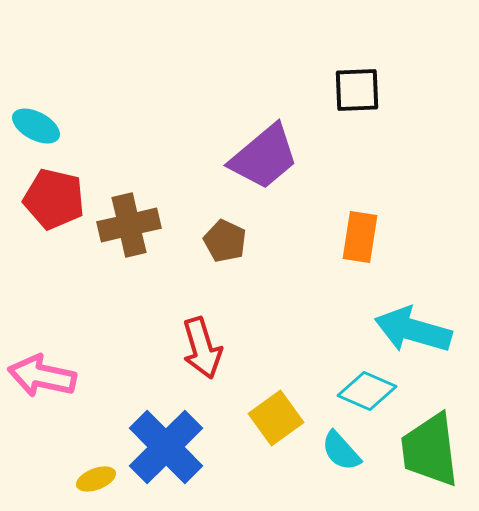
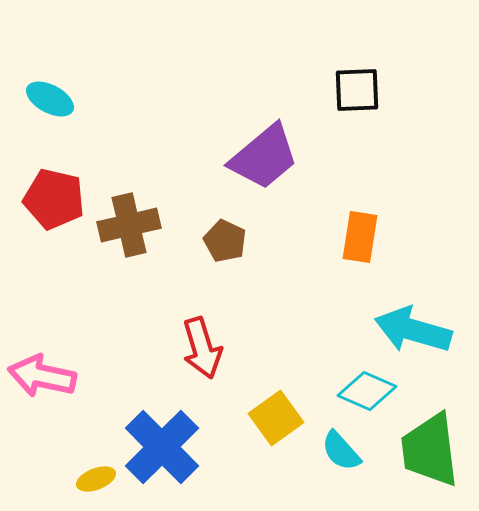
cyan ellipse: moved 14 px right, 27 px up
blue cross: moved 4 px left
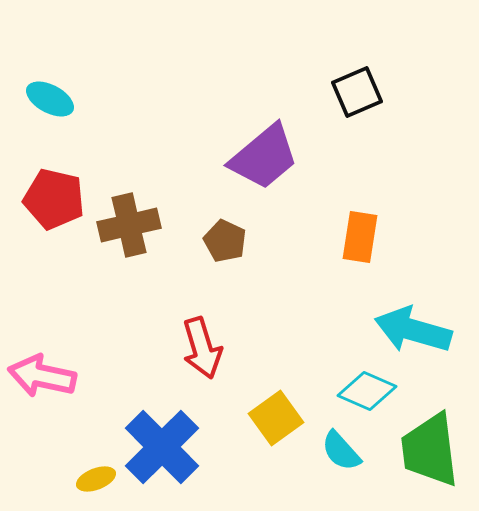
black square: moved 2 px down; rotated 21 degrees counterclockwise
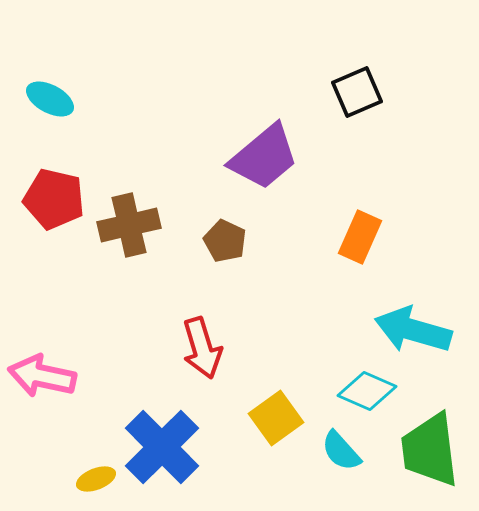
orange rectangle: rotated 15 degrees clockwise
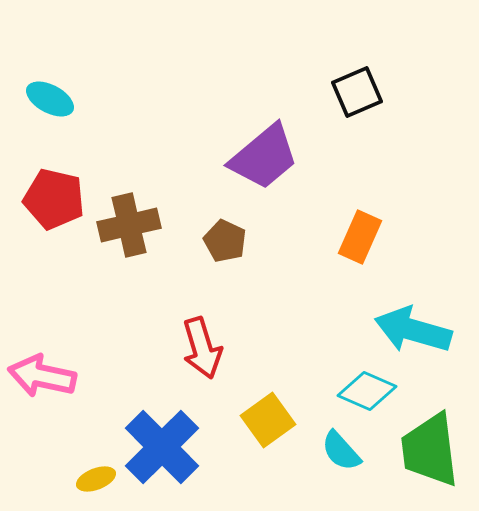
yellow square: moved 8 px left, 2 px down
